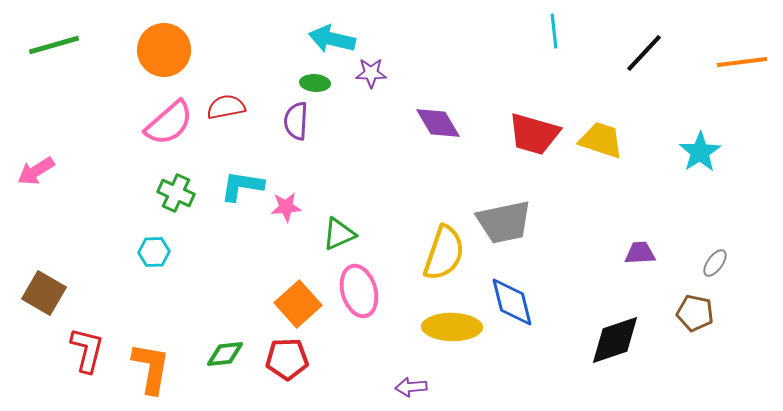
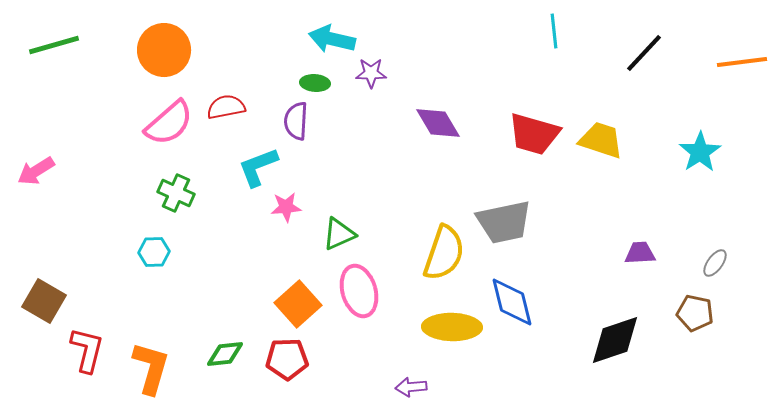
cyan L-shape: moved 16 px right, 19 px up; rotated 30 degrees counterclockwise
brown square: moved 8 px down
orange L-shape: rotated 6 degrees clockwise
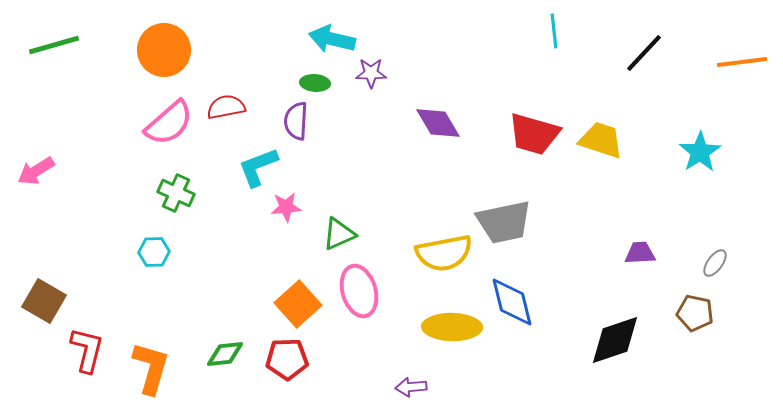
yellow semicircle: rotated 60 degrees clockwise
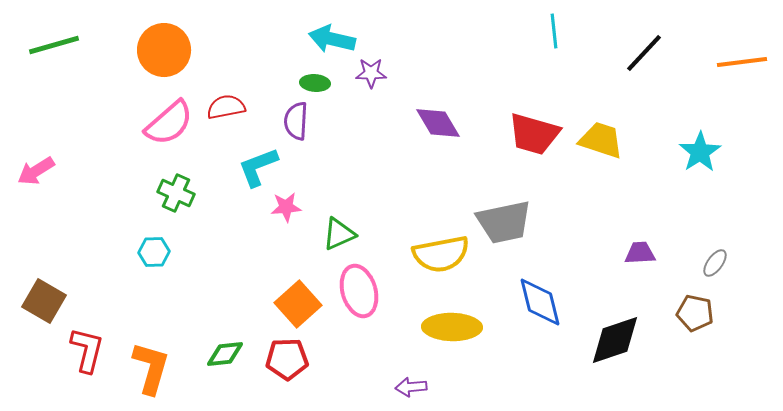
yellow semicircle: moved 3 px left, 1 px down
blue diamond: moved 28 px right
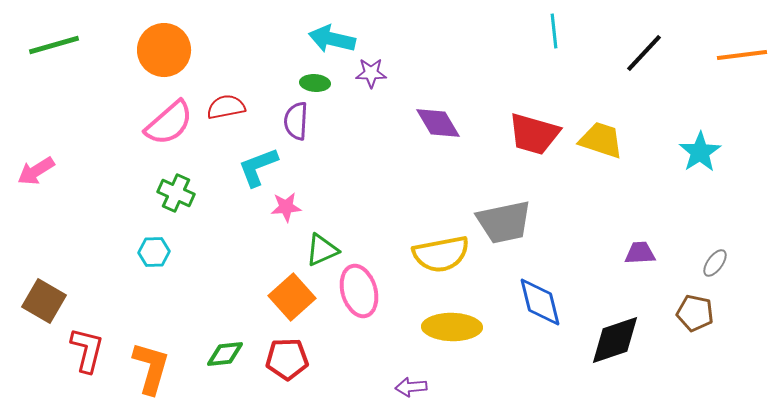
orange line: moved 7 px up
green triangle: moved 17 px left, 16 px down
orange square: moved 6 px left, 7 px up
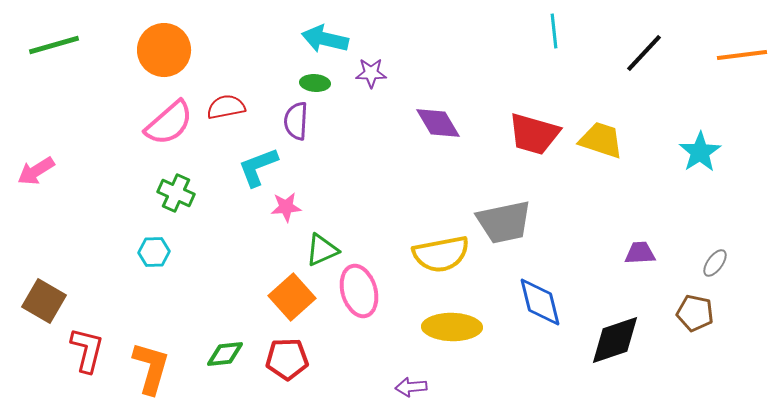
cyan arrow: moved 7 px left
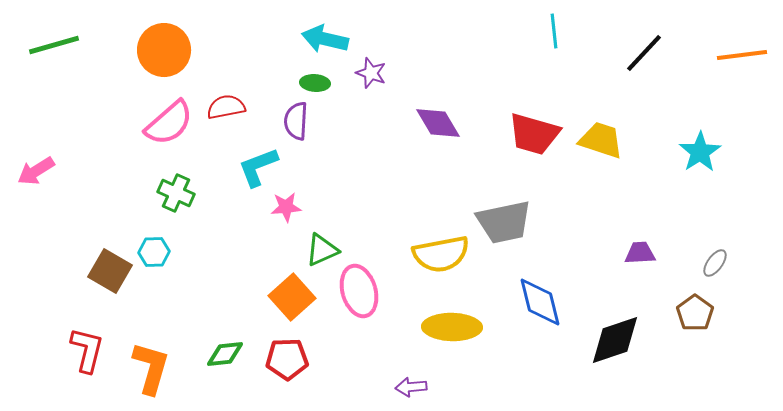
purple star: rotated 20 degrees clockwise
brown square: moved 66 px right, 30 px up
brown pentagon: rotated 24 degrees clockwise
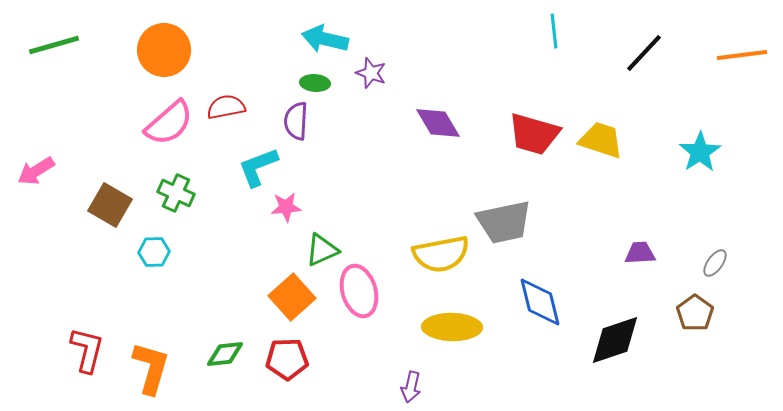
brown square: moved 66 px up
purple arrow: rotated 72 degrees counterclockwise
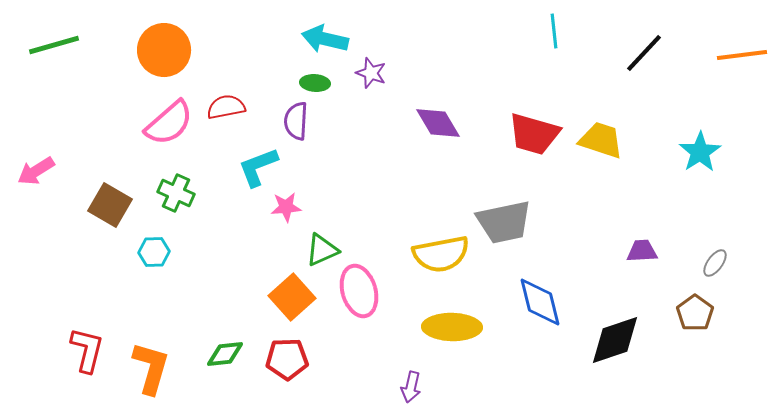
purple trapezoid: moved 2 px right, 2 px up
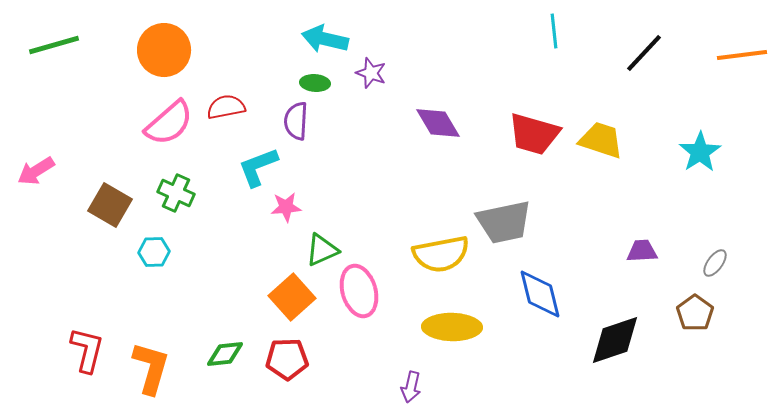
blue diamond: moved 8 px up
